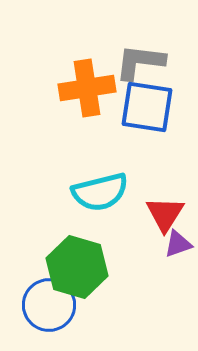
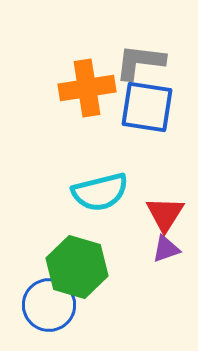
purple triangle: moved 12 px left, 5 px down
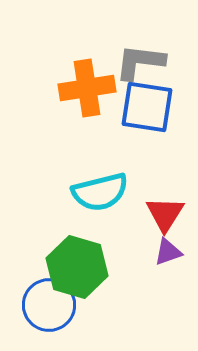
purple triangle: moved 2 px right, 3 px down
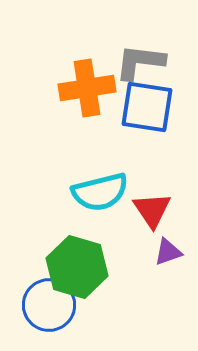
red triangle: moved 13 px left, 4 px up; rotated 6 degrees counterclockwise
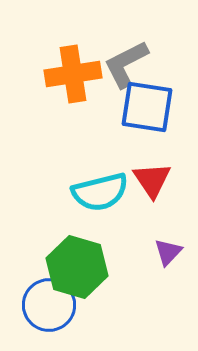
gray L-shape: moved 14 px left, 2 px down; rotated 34 degrees counterclockwise
orange cross: moved 14 px left, 14 px up
red triangle: moved 30 px up
purple triangle: rotated 28 degrees counterclockwise
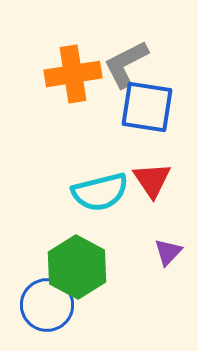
green hexagon: rotated 12 degrees clockwise
blue circle: moved 2 px left
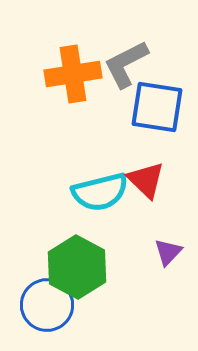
blue square: moved 10 px right
red triangle: moved 6 px left; rotated 12 degrees counterclockwise
